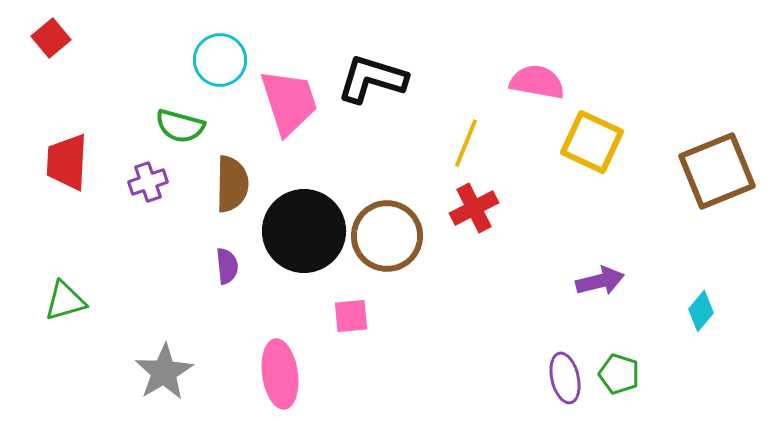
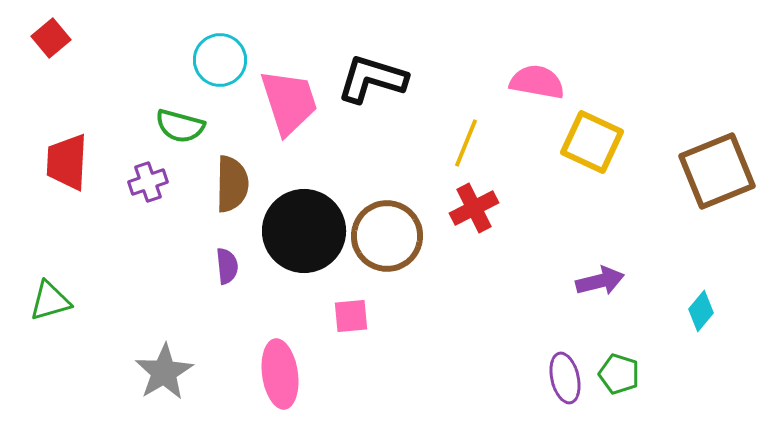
green triangle: moved 15 px left
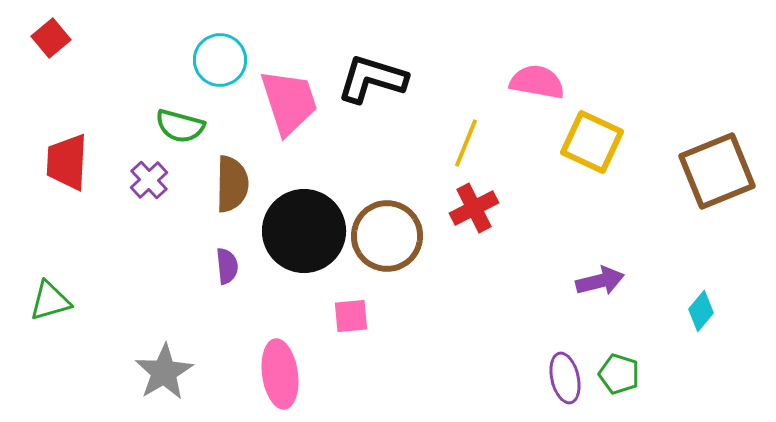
purple cross: moved 1 px right, 2 px up; rotated 24 degrees counterclockwise
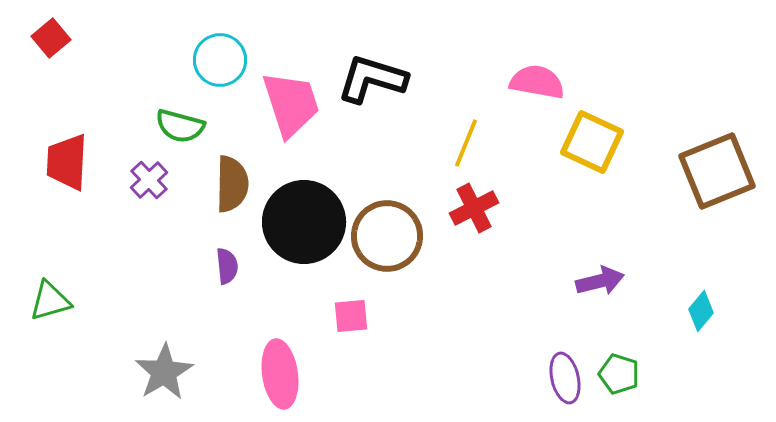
pink trapezoid: moved 2 px right, 2 px down
black circle: moved 9 px up
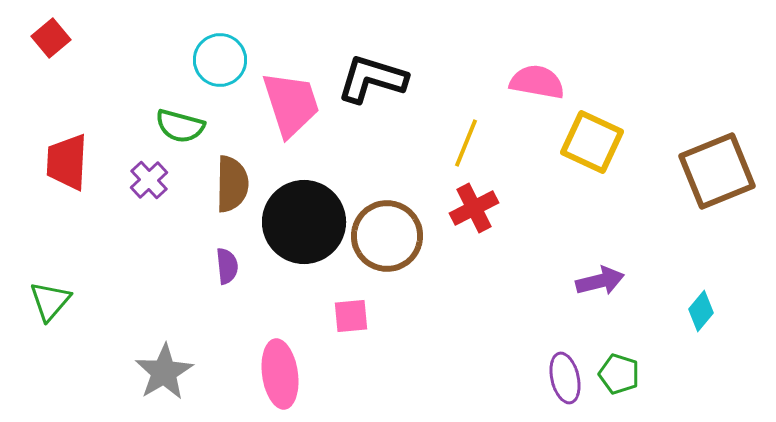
green triangle: rotated 33 degrees counterclockwise
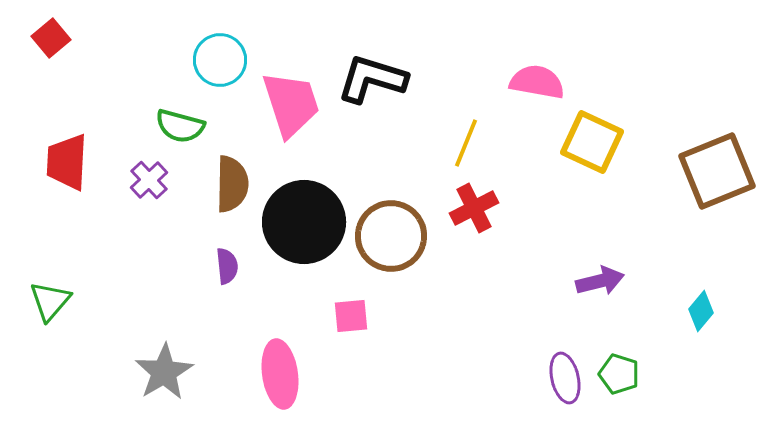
brown circle: moved 4 px right
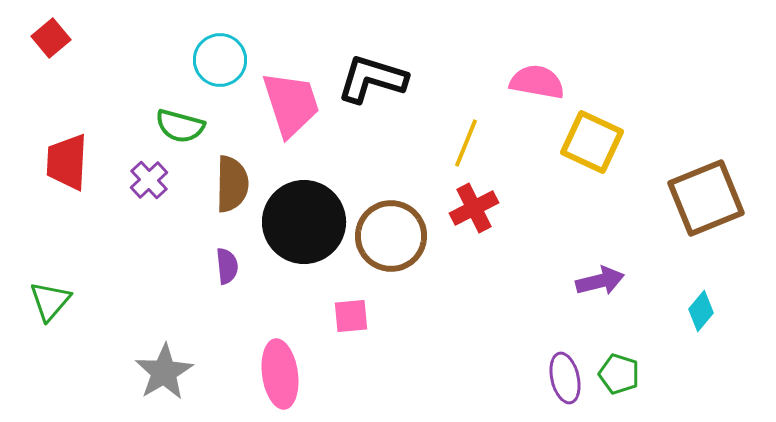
brown square: moved 11 px left, 27 px down
